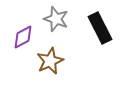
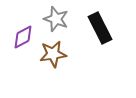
brown star: moved 3 px right, 7 px up; rotated 16 degrees clockwise
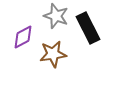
gray star: moved 3 px up
black rectangle: moved 12 px left
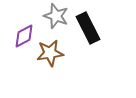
purple diamond: moved 1 px right, 1 px up
brown star: moved 3 px left, 1 px up
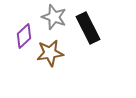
gray star: moved 2 px left, 1 px down
purple diamond: rotated 15 degrees counterclockwise
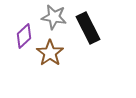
gray star: rotated 10 degrees counterclockwise
brown star: rotated 28 degrees counterclockwise
